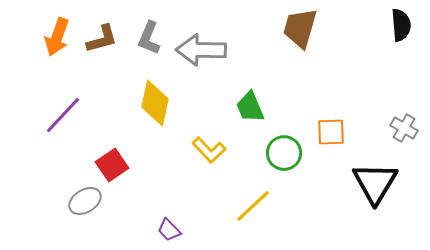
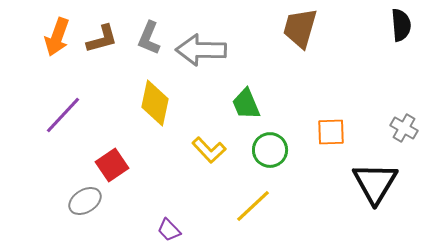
green trapezoid: moved 4 px left, 3 px up
green circle: moved 14 px left, 3 px up
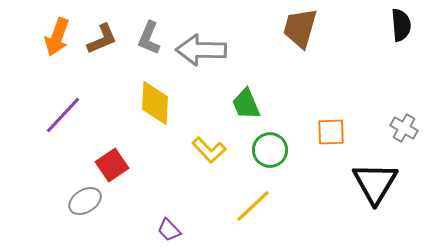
brown L-shape: rotated 8 degrees counterclockwise
yellow diamond: rotated 9 degrees counterclockwise
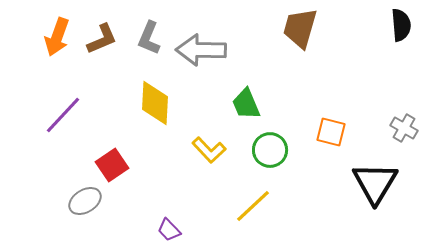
orange square: rotated 16 degrees clockwise
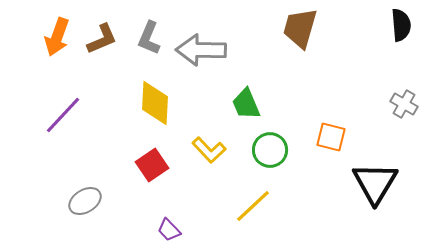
gray cross: moved 24 px up
orange square: moved 5 px down
red square: moved 40 px right
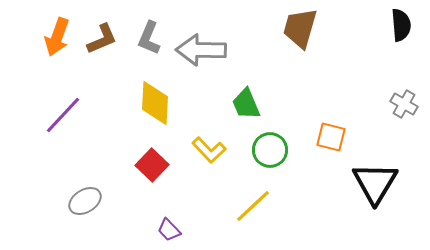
red square: rotated 12 degrees counterclockwise
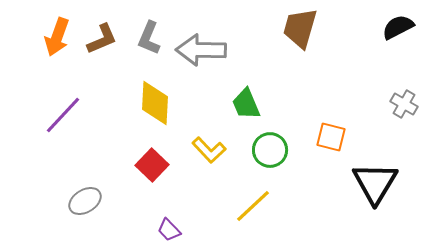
black semicircle: moved 3 px left, 2 px down; rotated 112 degrees counterclockwise
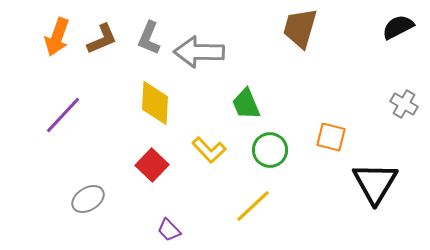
gray arrow: moved 2 px left, 2 px down
gray ellipse: moved 3 px right, 2 px up
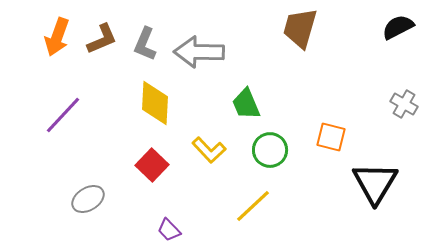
gray L-shape: moved 4 px left, 6 px down
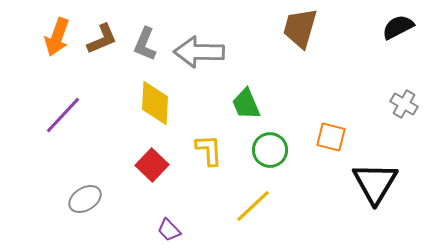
yellow L-shape: rotated 140 degrees counterclockwise
gray ellipse: moved 3 px left
